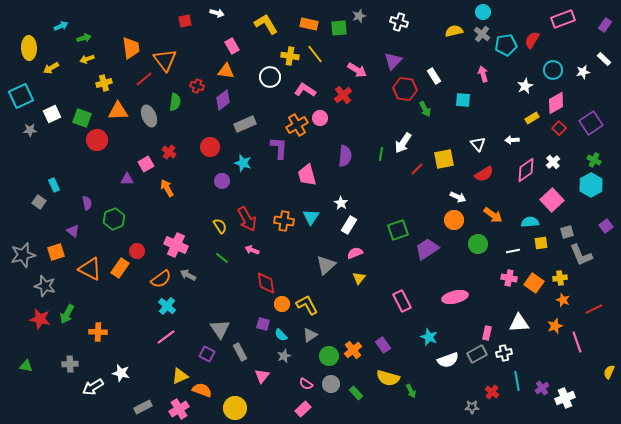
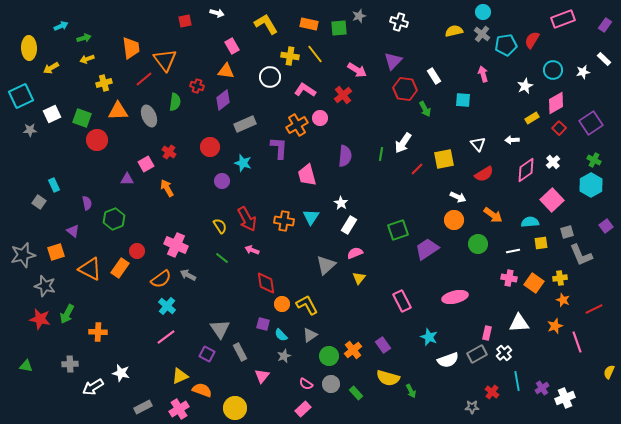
white cross at (504, 353): rotated 28 degrees counterclockwise
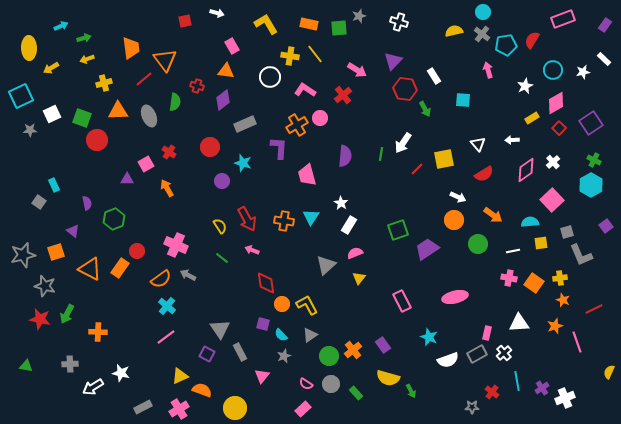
pink arrow at (483, 74): moved 5 px right, 4 px up
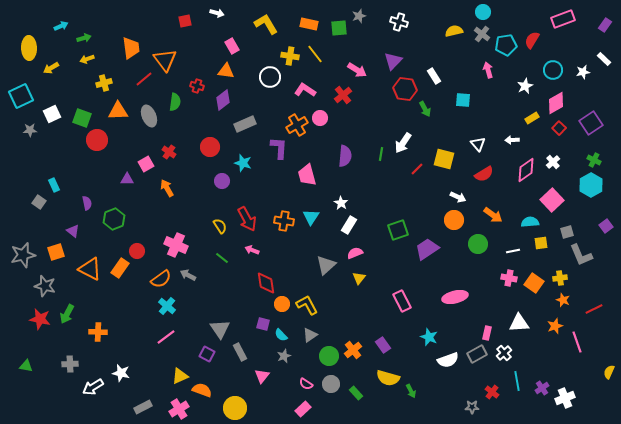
yellow square at (444, 159): rotated 25 degrees clockwise
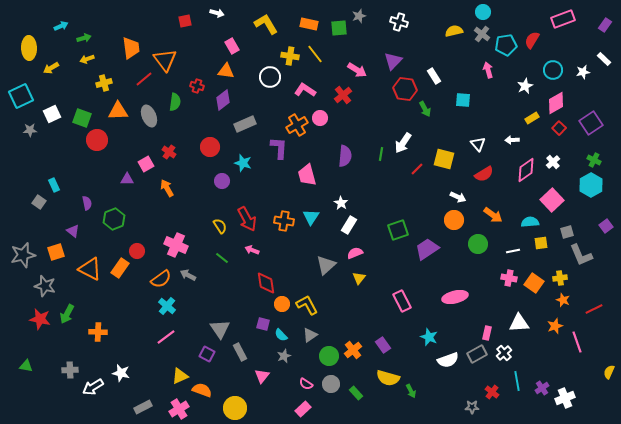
gray cross at (70, 364): moved 6 px down
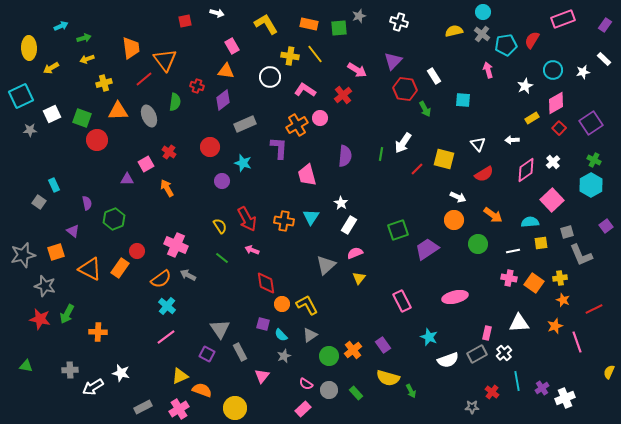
gray circle at (331, 384): moved 2 px left, 6 px down
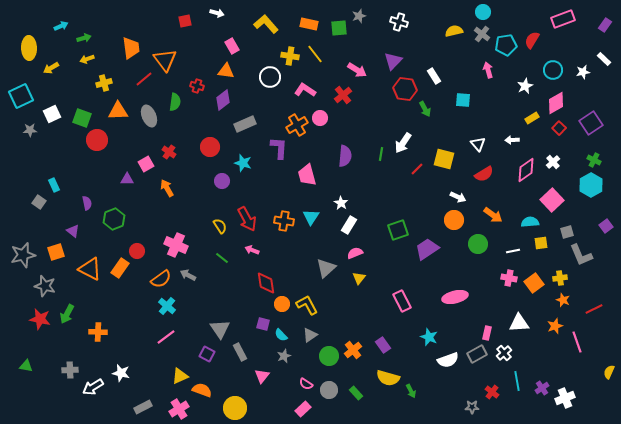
yellow L-shape at (266, 24): rotated 10 degrees counterclockwise
gray triangle at (326, 265): moved 3 px down
orange square at (534, 283): rotated 18 degrees clockwise
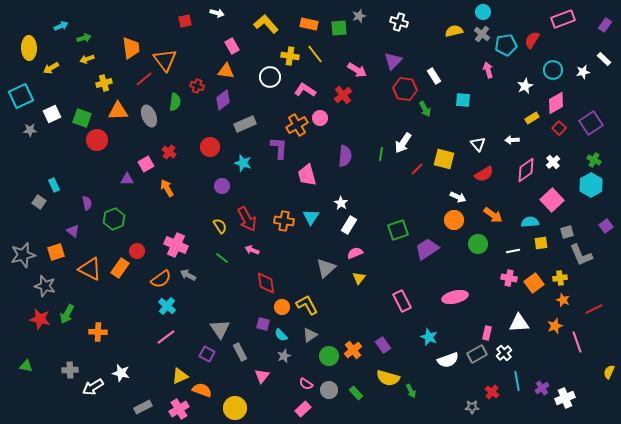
purple circle at (222, 181): moved 5 px down
orange circle at (282, 304): moved 3 px down
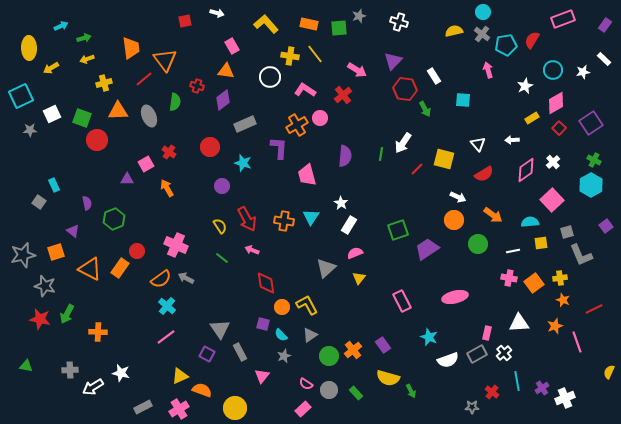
gray arrow at (188, 275): moved 2 px left, 3 px down
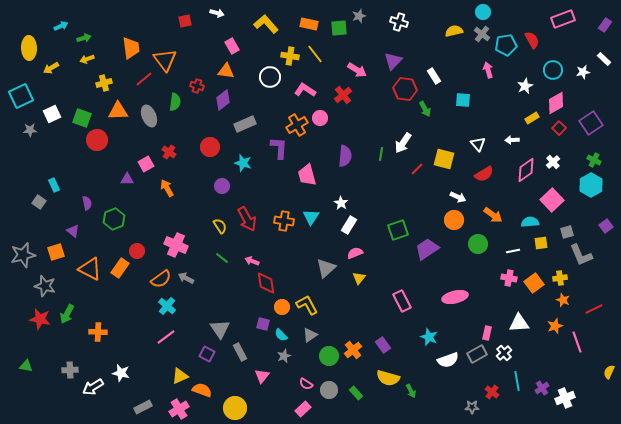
red semicircle at (532, 40): rotated 120 degrees clockwise
pink arrow at (252, 250): moved 11 px down
